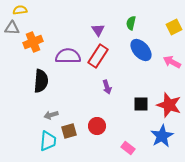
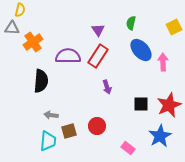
yellow semicircle: rotated 112 degrees clockwise
orange cross: rotated 12 degrees counterclockwise
pink arrow: moved 9 px left; rotated 60 degrees clockwise
red star: rotated 30 degrees clockwise
gray arrow: rotated 24 degrees clockwise
blue star: moved 2 px left
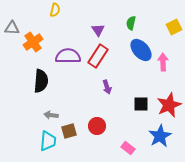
yellow semicircle: moved 35 px right
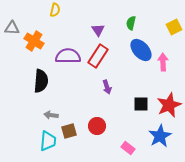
orange cross: moved 1 px right, 1 px up; rotated 24 degrees counterclockwise
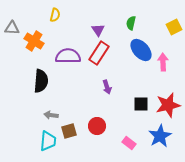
yellow semicircle: moved 5 px down
red rectangle: moved 1 px right, 3 px up
red star: moved 1 px left; rotated 10 degrees clockwise
pink rectangle: moved 1 px right, 5 px up
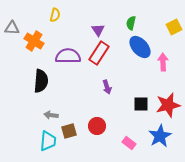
blue ellipse: moved 1 px left, 3 px up
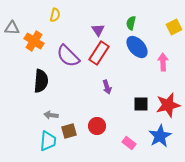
blue ellipse: moved 3 px left
purple semicircle: rotated 135 degrees counterclockwise
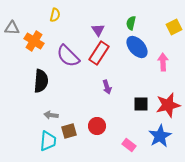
pink rectangle: moved 2 px down
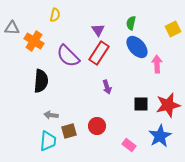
yellow square: moved 1 px left, 2 px down
pink arrow: moved 6 px left, 2 px down
